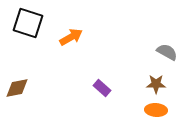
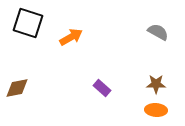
gray semicircle: moved 9 px left, 20 px up
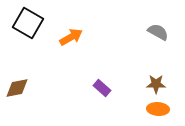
black square: rotated 12 degrees clockwise
orange ellipse: moved 2 px right, 1 px up
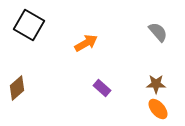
black square: moved 1 px right, 2 px down
gray semicircle: rotated 20 degrees clockwise
orange arrow: moved 15 px right, 6 px down
brown diamond: rotated 30 degrees counterclockwise
orange ellipse: rotated 45 degrees clockwise
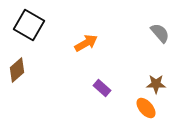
gray semicircle: moved 2 px right, 1 px down
brown diamond: moved 18 px up
orange ellipse: moved 12 px left, 1 px up
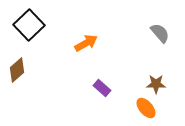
black square: rotated 16 degrees clockwise
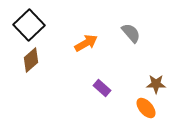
gray semicircle: moved 29 px left
brown diamond: moved 14 px right, 10 px up
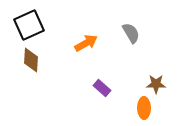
black square: rotated 20 degrees clockwise
gray semicircle: rotated 10 degrees clockwise
brown diamond: rotated 45 degrees counterclockwise
orange ellipse: moved 2 px left; rotated 40 degrees clockwise
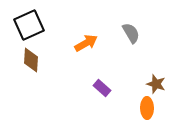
brown star: rotated 18 degrees clockwise
orange ellipse: moved 3 px right
